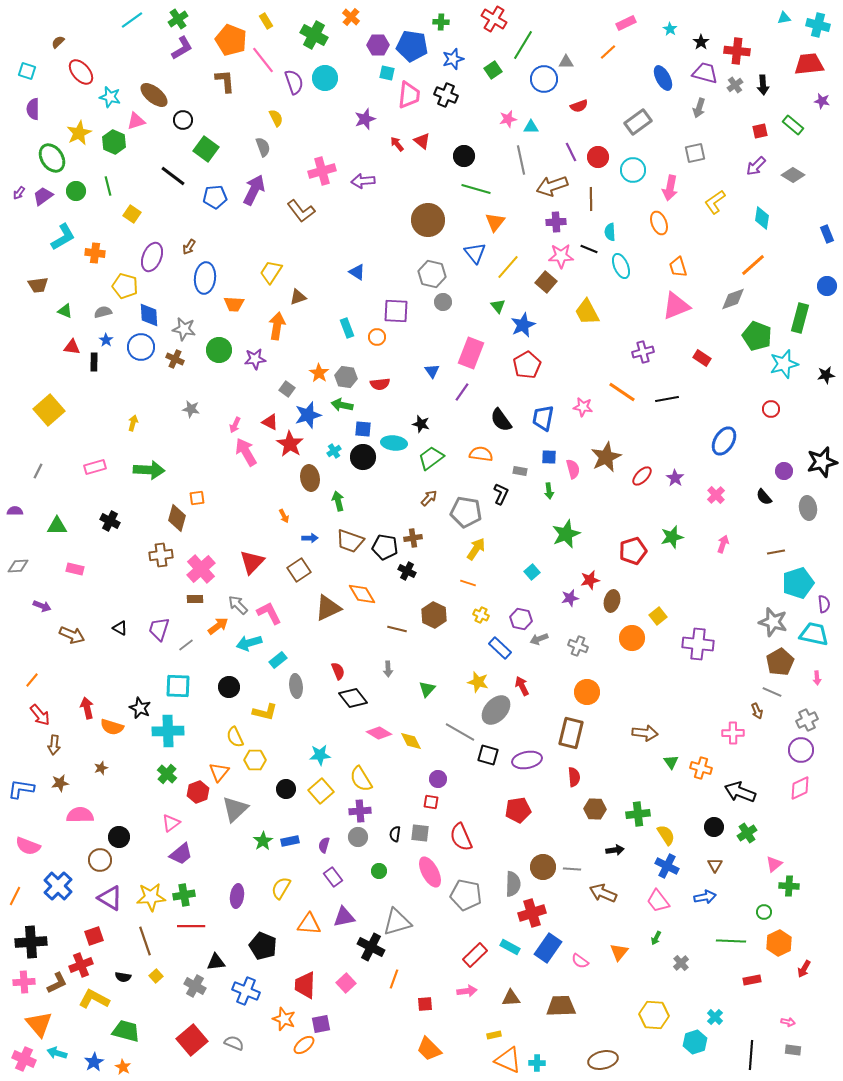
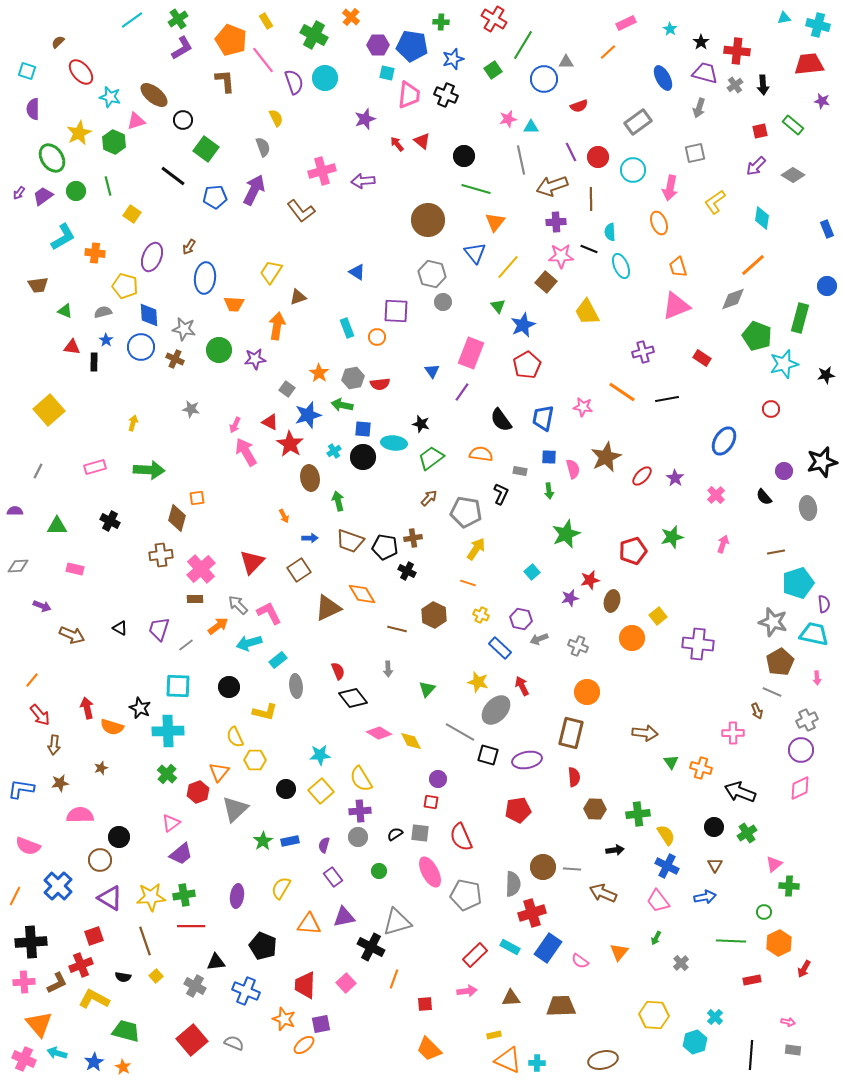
blue rectangle at (827, 234): moved 5 px up
gray hexagon at (346, 377): moved 7 px right, 1 px down; rotated 20 degrees counterclockwise
black semicircle at (395, 834): rotated 49 degrees clockwise
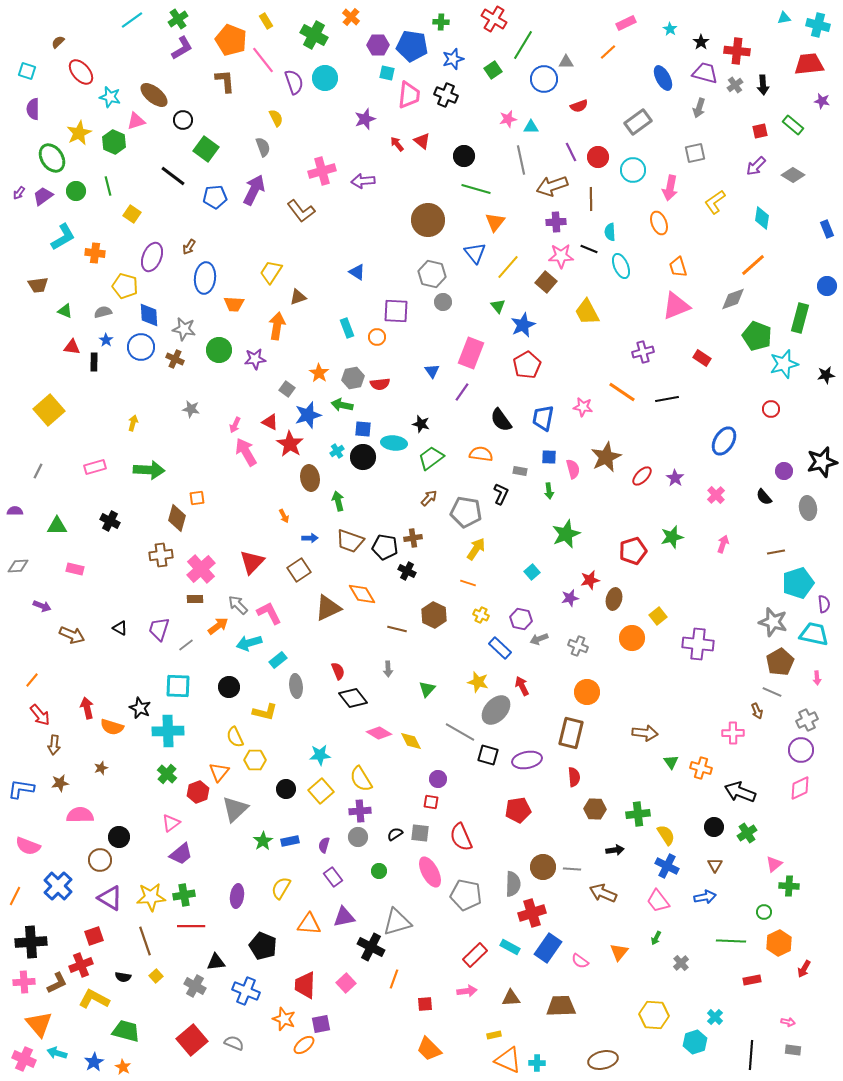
cyan cross at (334, 451): moved 3 px right
brown ellipse at (612, 601): moved 2 px right, 2 px up
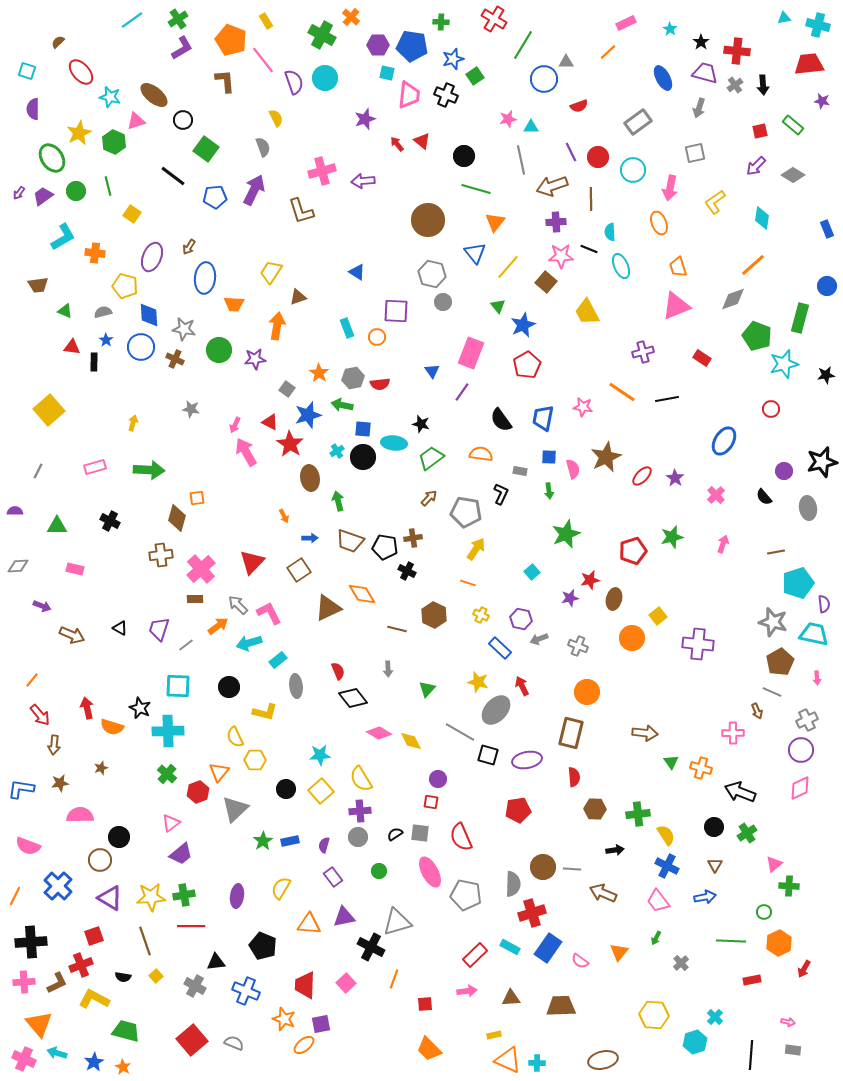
green cross at (314, 35): moved 8 px right
green square at (493, 70): moved 18 px left, 6 px down
brown L-shape at (301, 211): rotated 20 degrees clockwise
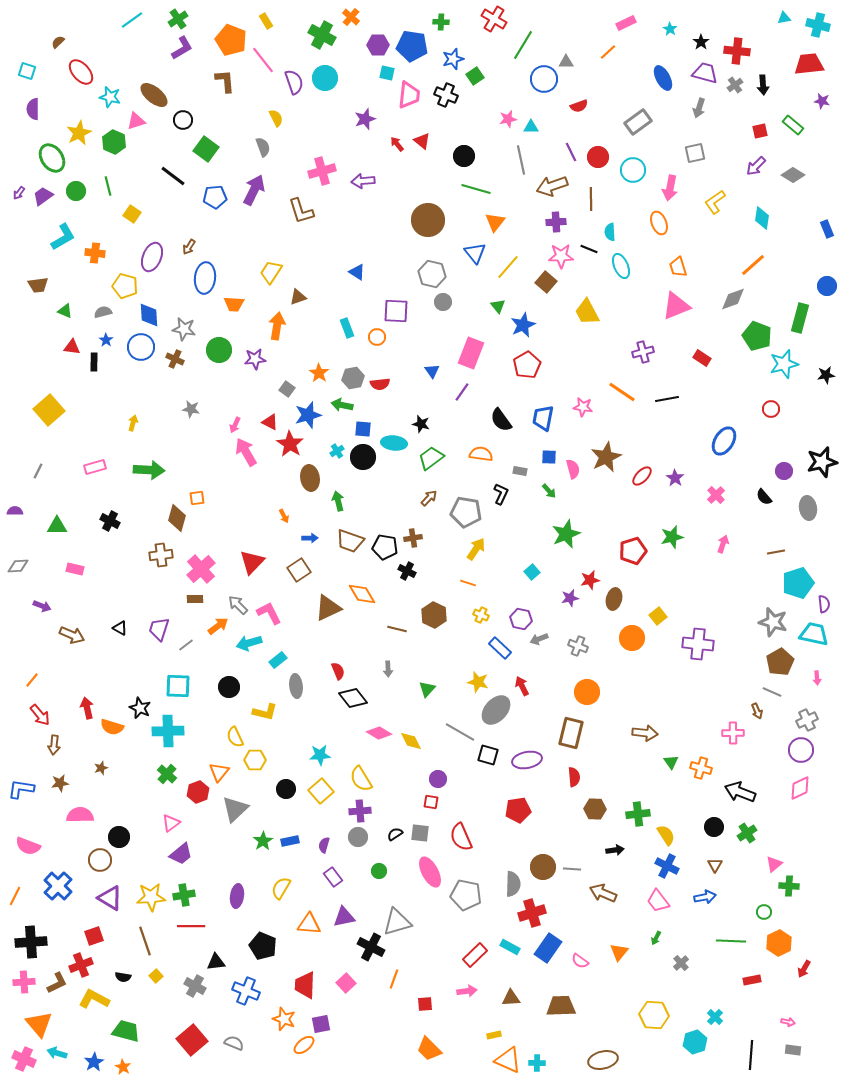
green arrow at (549, 491): rotated 35 degrees counterclockwise
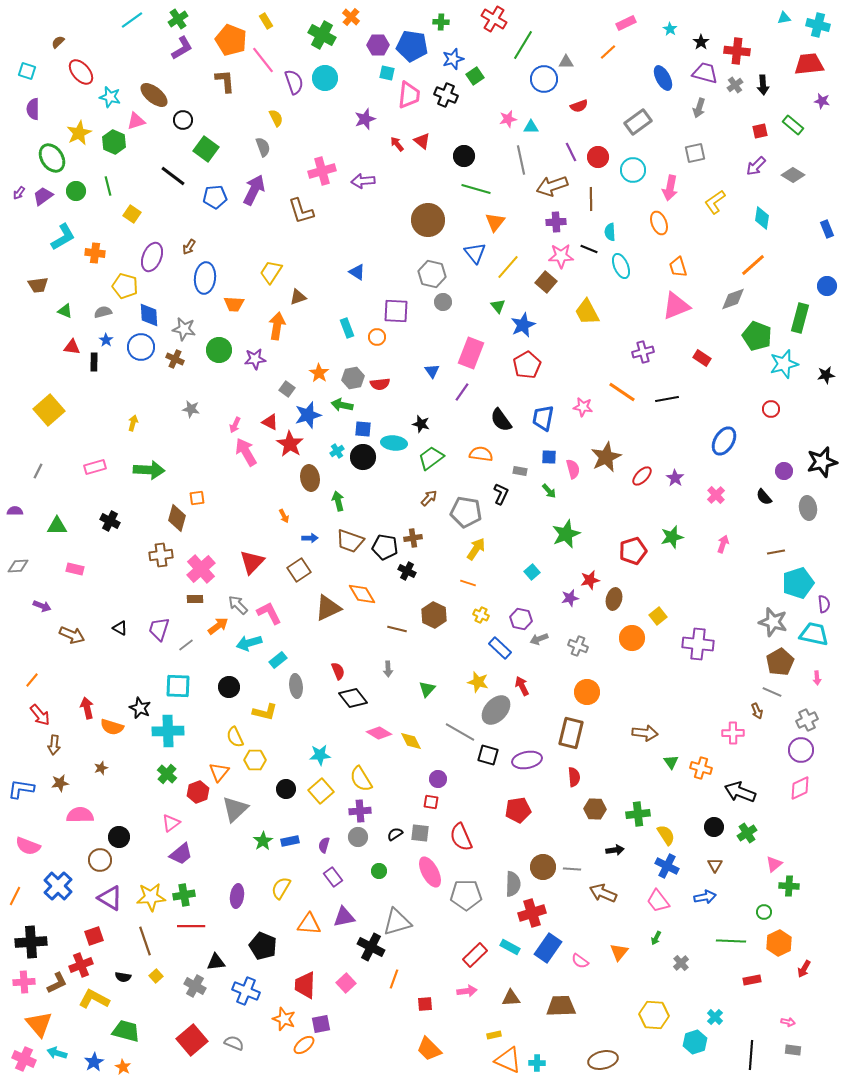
gray pentagon at (466, 895): rotated 12 degrees counterclockwise
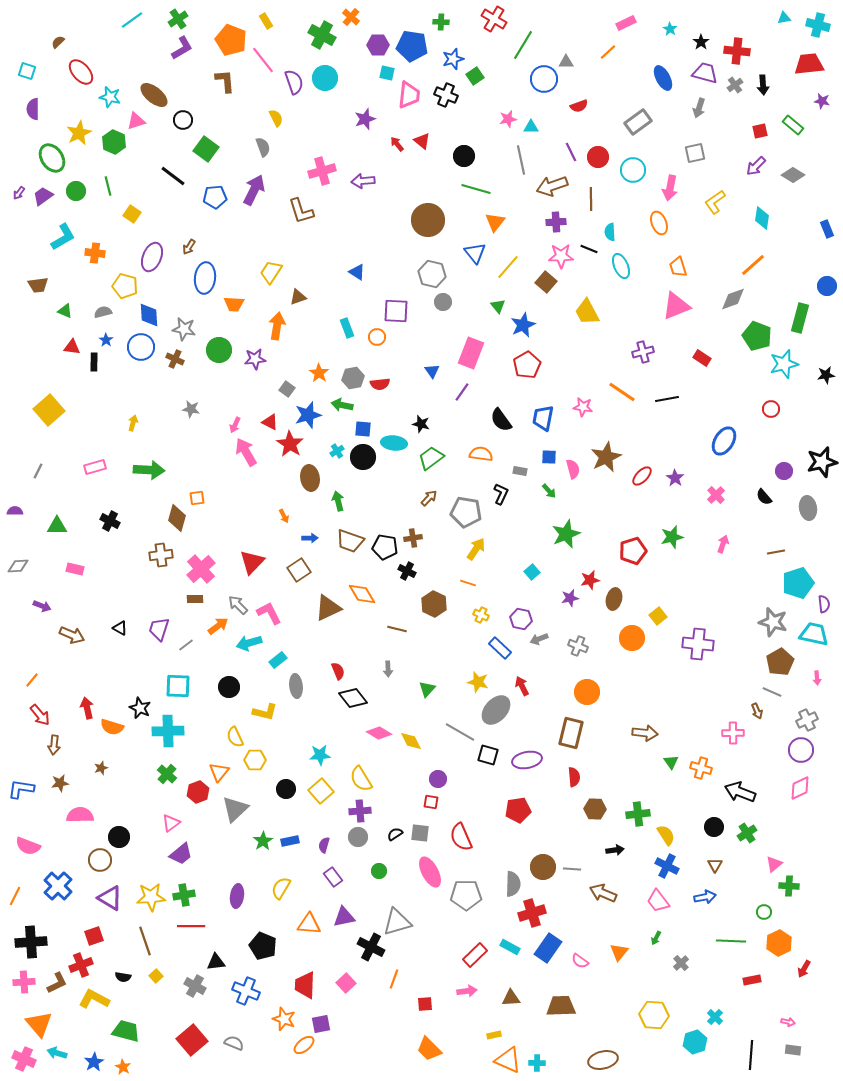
brown hexagon at (434, 615): moved 11 px up
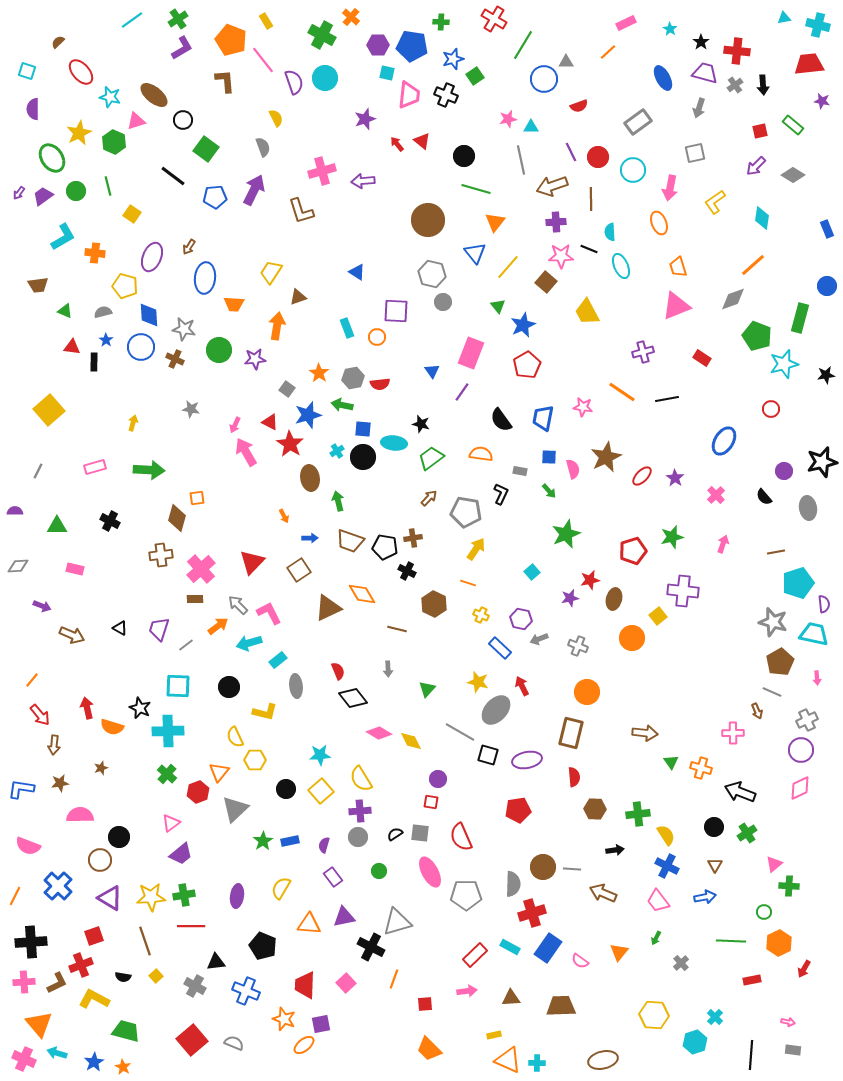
purple cross at (698, 644): moved 15 px left, 53 px up
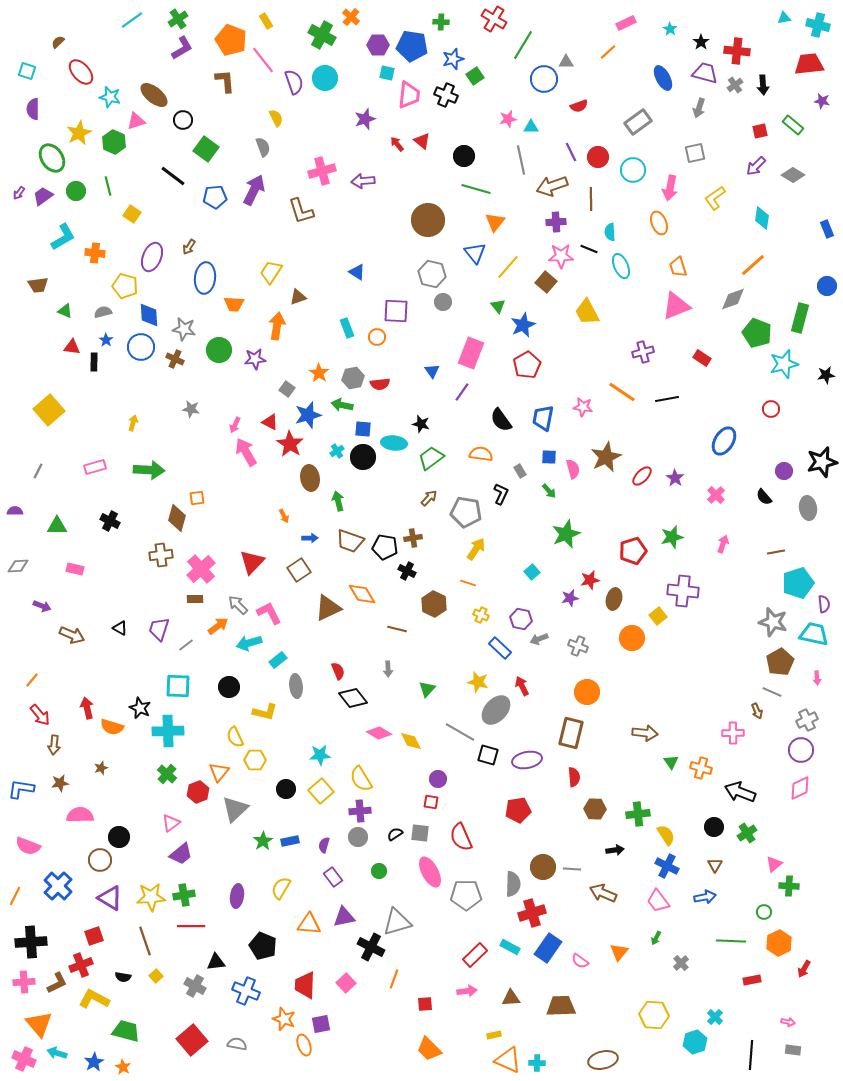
yellow L-shape at (715, 202): moved 4 px up
green pentagon at (757, 336): moved 3 px up
gray rectangle at (520, 471): rotated 48 degrees clockwise
gray semicircle at (234, 1043): moved 3 px right, 1 px down; rotated 12 degrees counterclockwise
orange ellipse at (304, 1045): rotated 70 degrees counterclockwise
